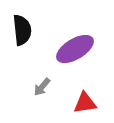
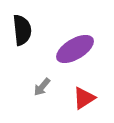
red triangle: moved 1 px left, 5 px up; rotated 25 degrees counterclockwise
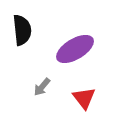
red triangle: rotated 35 degrees counterclockwise
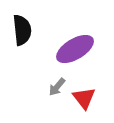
gray arrow: moved 15 px right
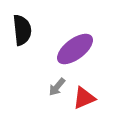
purple ellipse: rotated 6 degrees counterclockwise
red triangle: rotated 45 degrees clockwise
